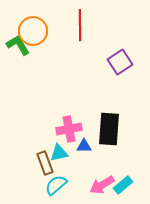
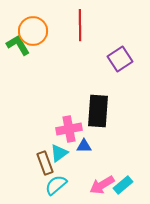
purple square: moved 3 px up
black rectangle: moved 11 px left, 18 px up
cyan triangle: rotated 24 degrees counterclockwise
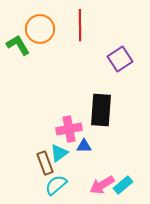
orange circle: moved 7 px right, 2 px up
black rectangle: moved 3 px right, 1 px up
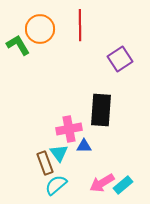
cyan triangle: rotated 30 degrees counterclockwise
pink arrow: moved 2 px up
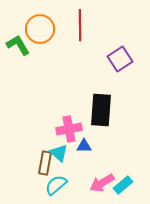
cyan triangle: rotated 12 degrees counterclockwise
brown rectangle: rotated 30 degrees clockwise
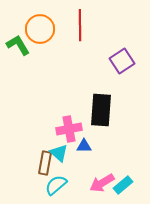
purple square: moved 2 px right, 2 px down
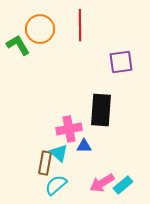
purple square: moved 1 px left, 1 px down; rotated 25 degrees clockwise
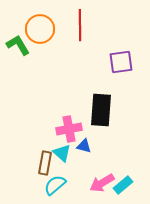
blue triangle: rotated 14 degrees clockwise
cyan triangle: moved 3 px right
cyan semicircle: moved 1 px left
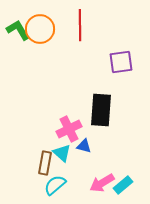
green L-shape: moved 15 px up
pink cross: rotated 15 degrees counterclockwise
